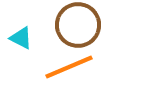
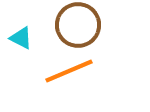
orange line: moved 4 px down
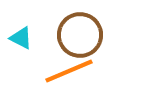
brown circle: moved 2 px right, 10 px down
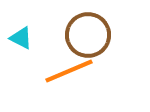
brown circle: moved 8 px right
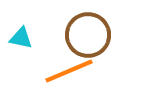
cyan triangle: rotated 15 degrees counterclockwise
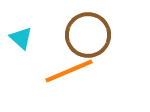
cyan triangle: rotated 30 degrees clockwise
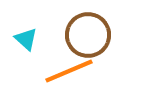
cyan triangle: moved 5 px right, 1 px down
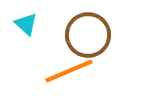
cyan triangle: moved 15 px up
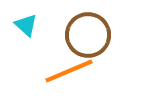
cyan triangle: moved 1 px down
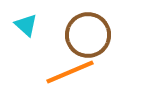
orange line: moved 1 px right, 1 px down
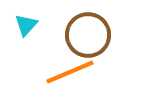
cyan triangle: rotated 30 degrees clockwise
